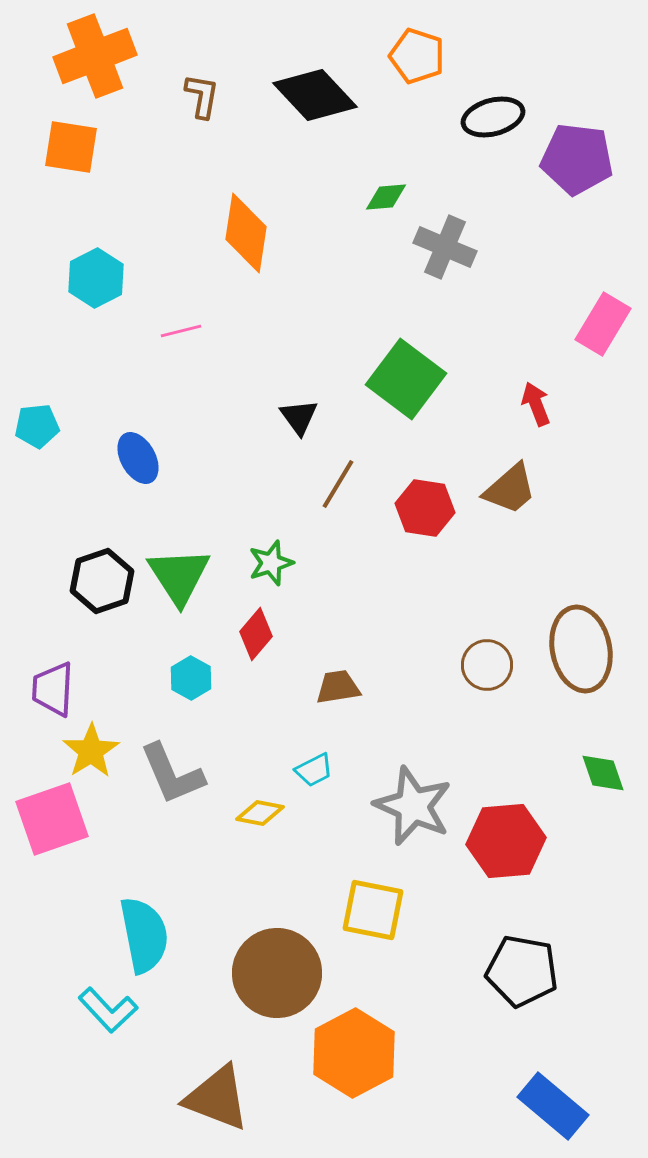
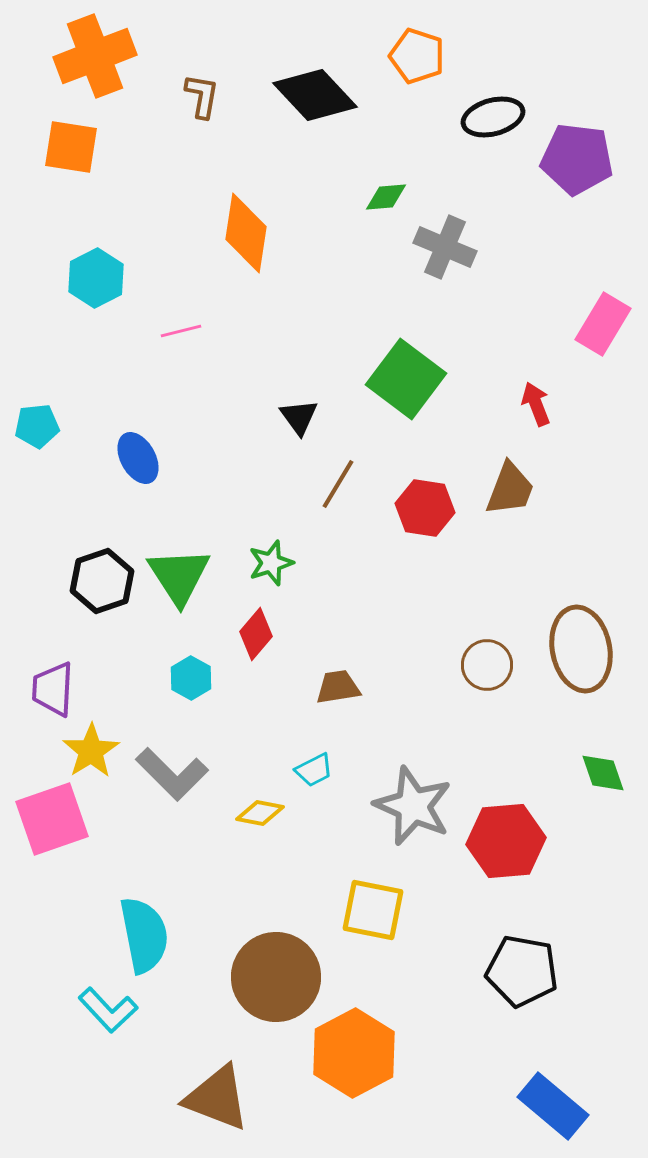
brown trapezoid at (510, 489): rotated 28 degrees counterclockwise
gray L-shape at (172, 774): rotated 22 degrees counterclockwise
brown circle at (277, 973): moved 1 px left, 4 px down
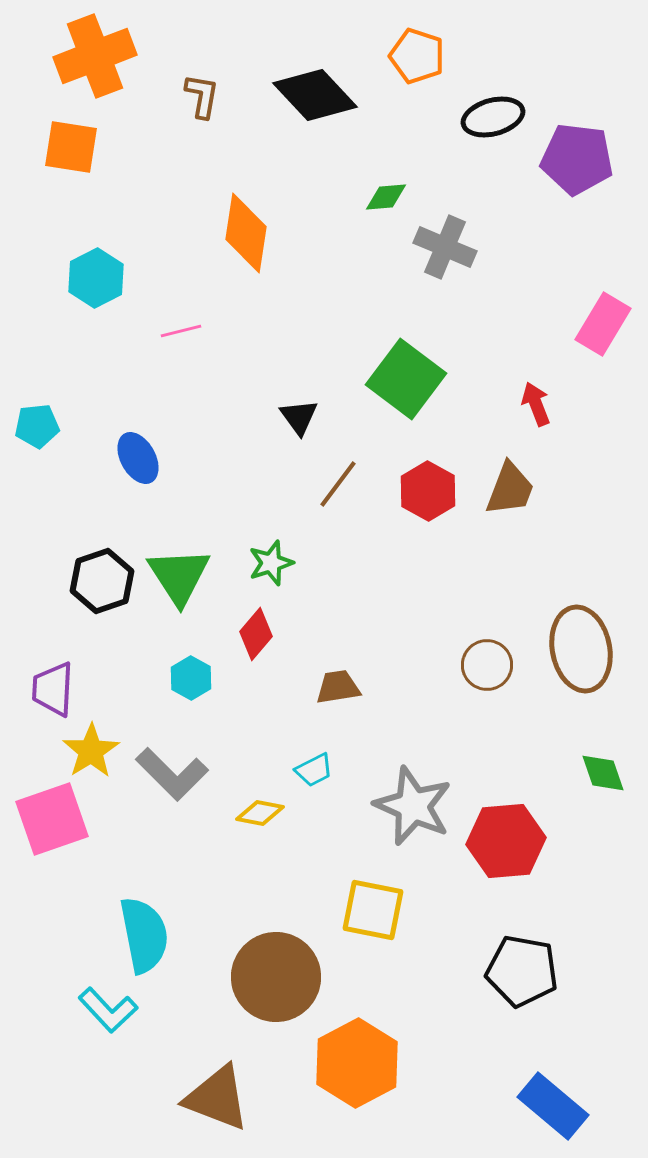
brown line at (338, 484): rotated 6 degrees clockwise
red hexagon at (425, 508): moved 3 px right, 17 px up; rotated 20 degrees clockwise
orange hexagon at (354, 1053): moved 3 px right, 10 px down
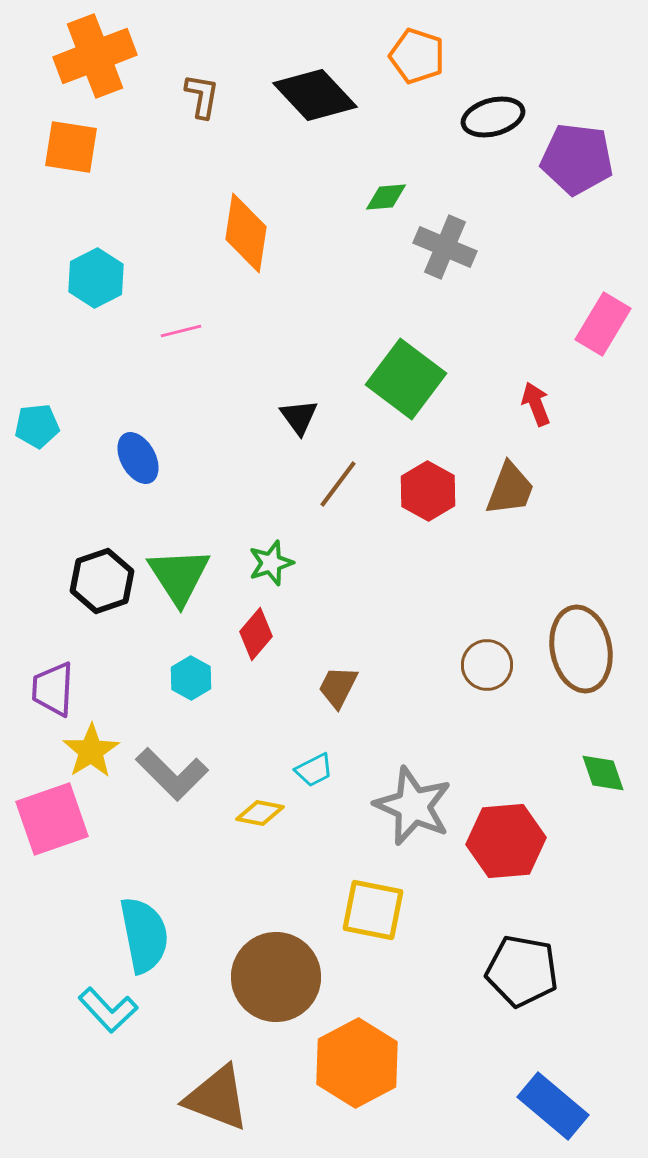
brown trapezoid at (338, 687): rotated 54 degrees counterclockwise
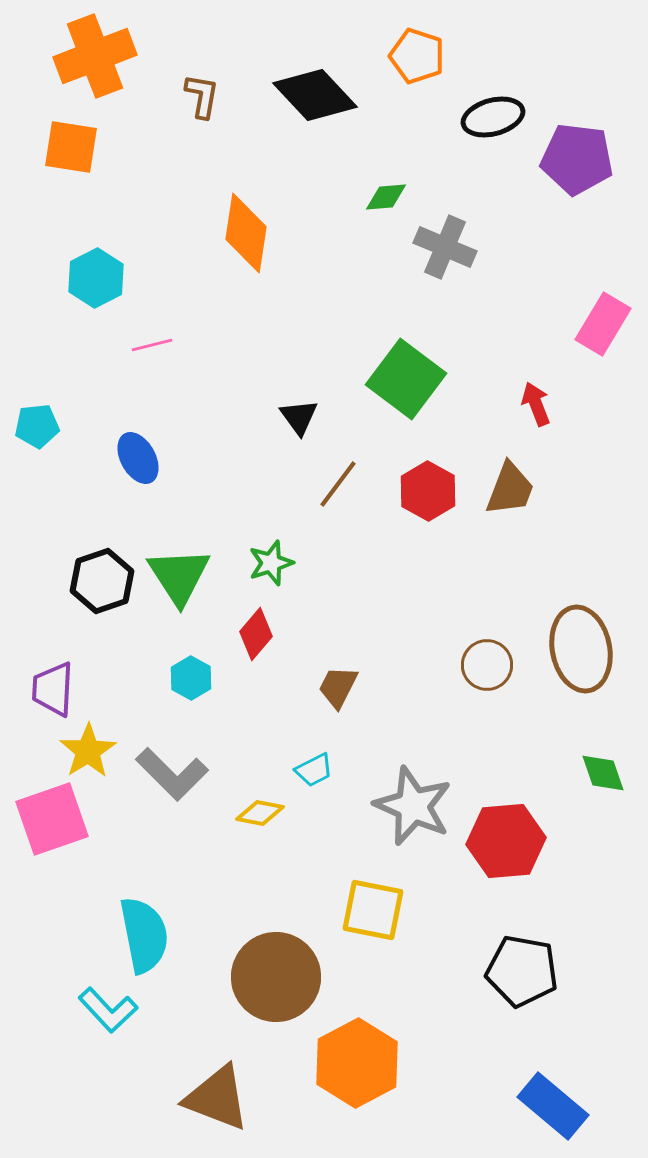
pink line at (181, 331): moved 29 px left, 14 px down
yellow star at (91, 751): moved 3 px left
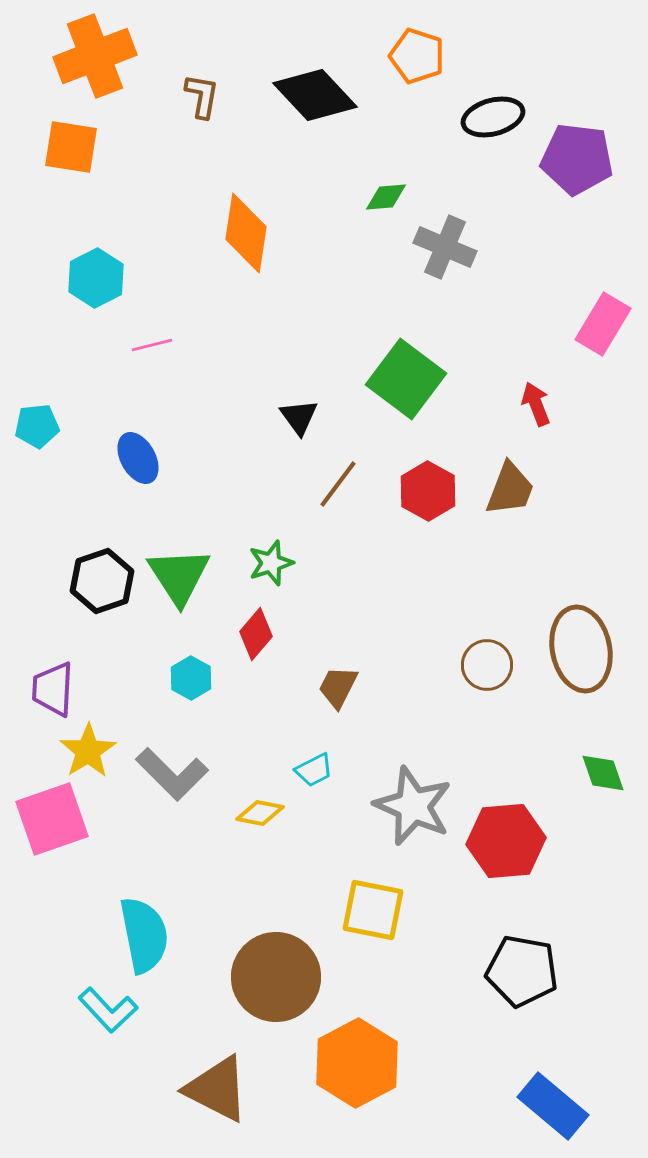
brown triangle at (217, 1098): moved 9 px up; rotated 6 degrees clockwise
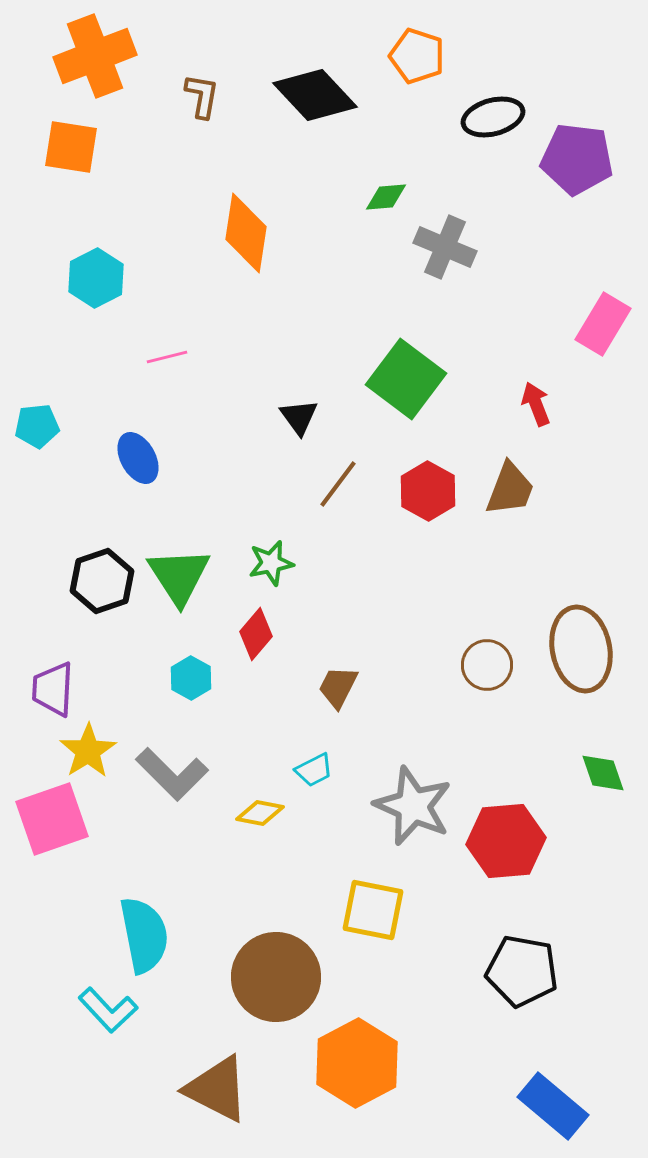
pink line at (152, 345): moved 15 px right, 12 px down
green star at (271, 563): rotated 6 degrees clockwise
